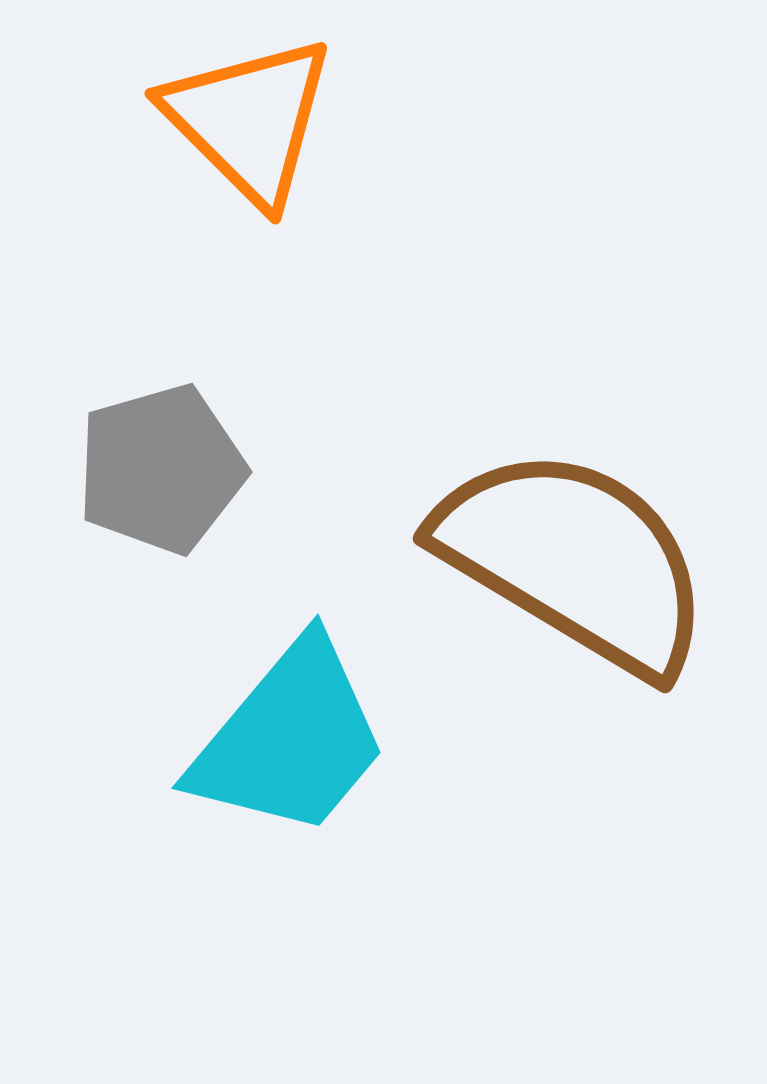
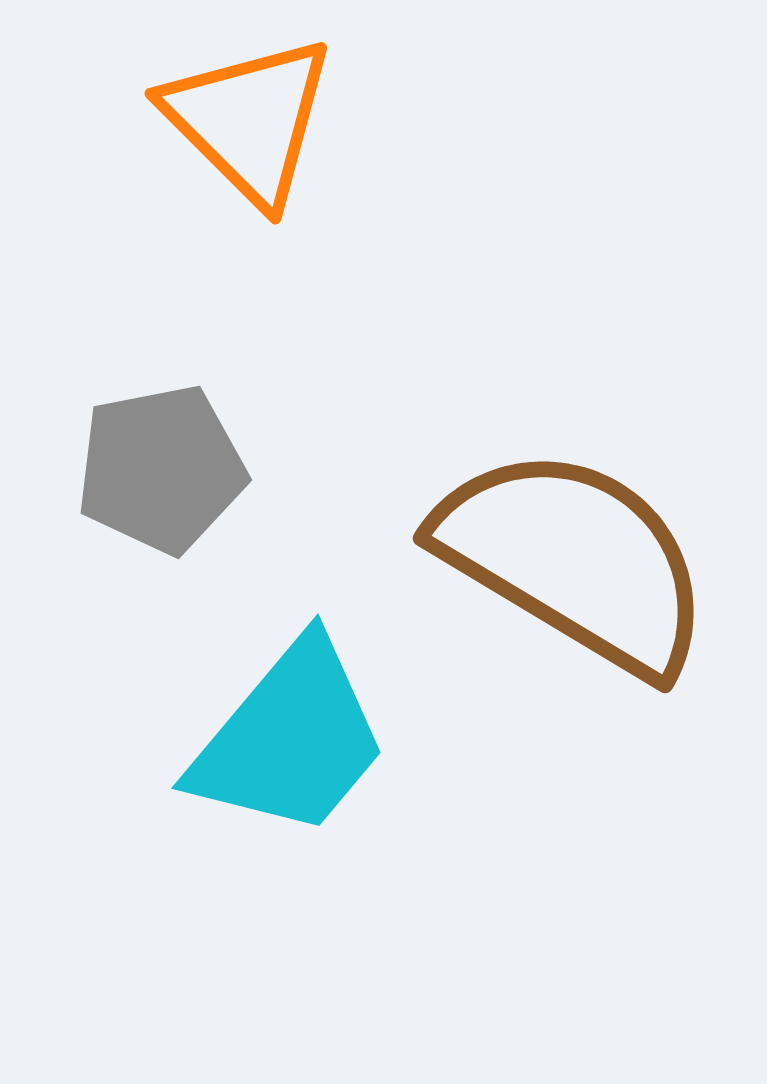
gray pentagon: rotated 5 degrees clockwise
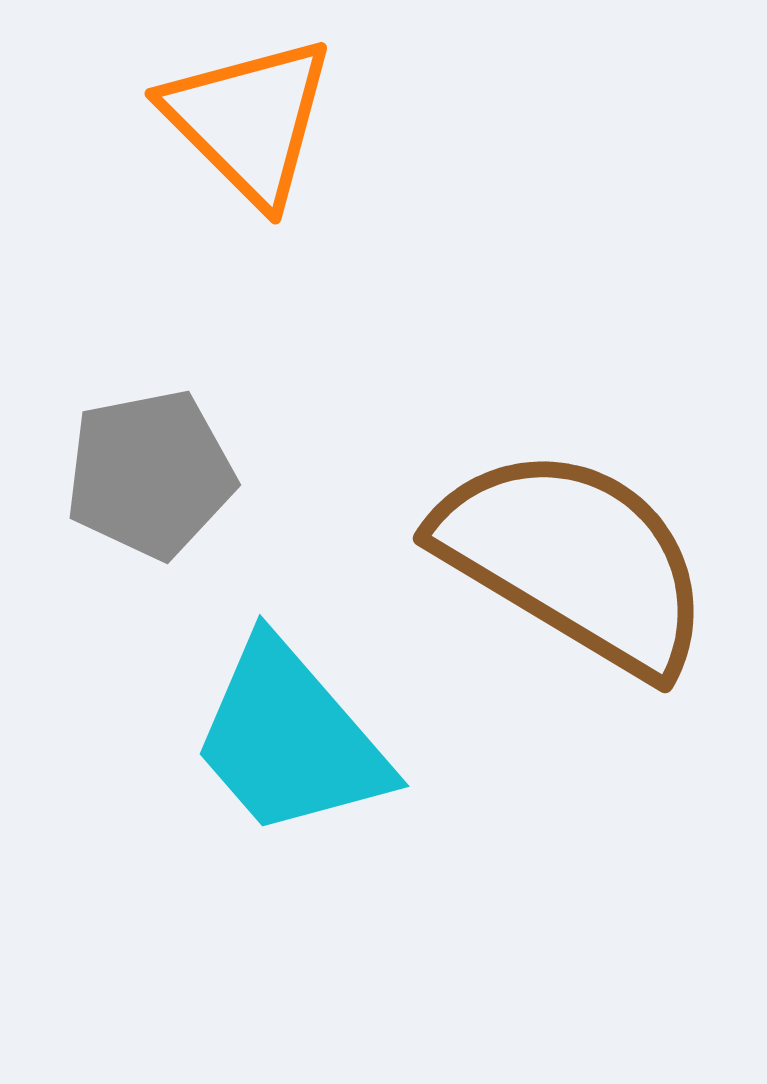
gray pentagon: moved 11 px left, 5 px down
cyan trapezoid: rotated 99 degrees clockwise
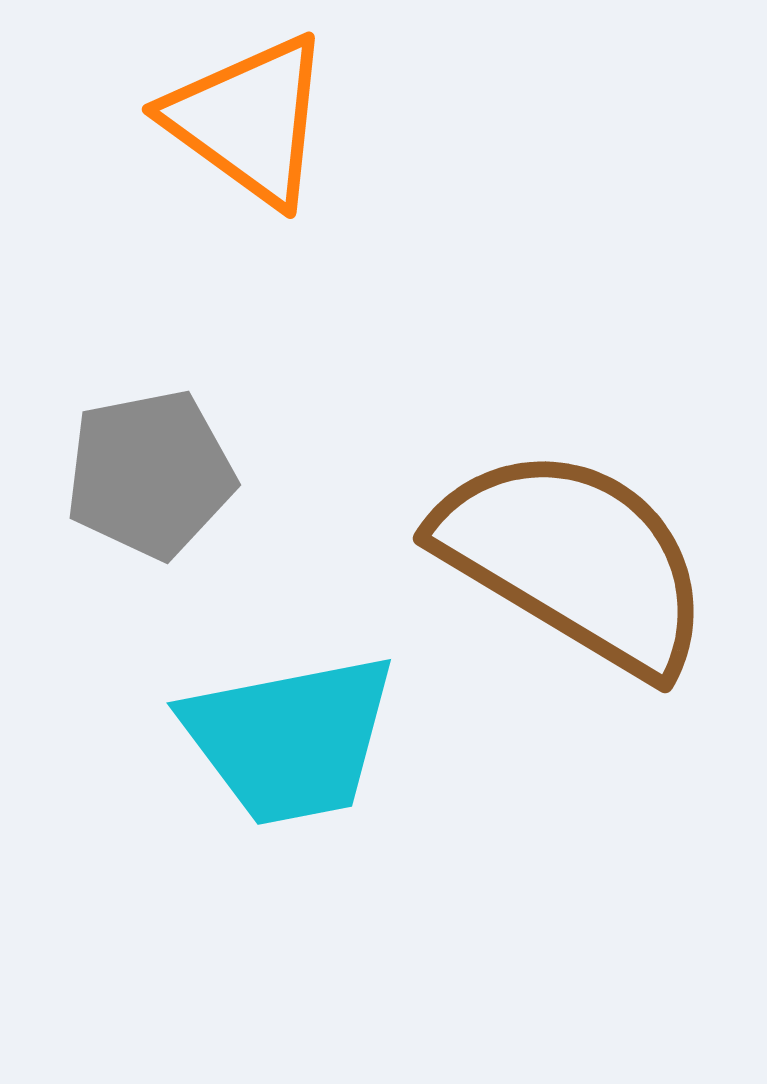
orange triangle: rotated 9 degrees counterclockwise
cyan trapezoid: rotated 60 degrees counterclockwise
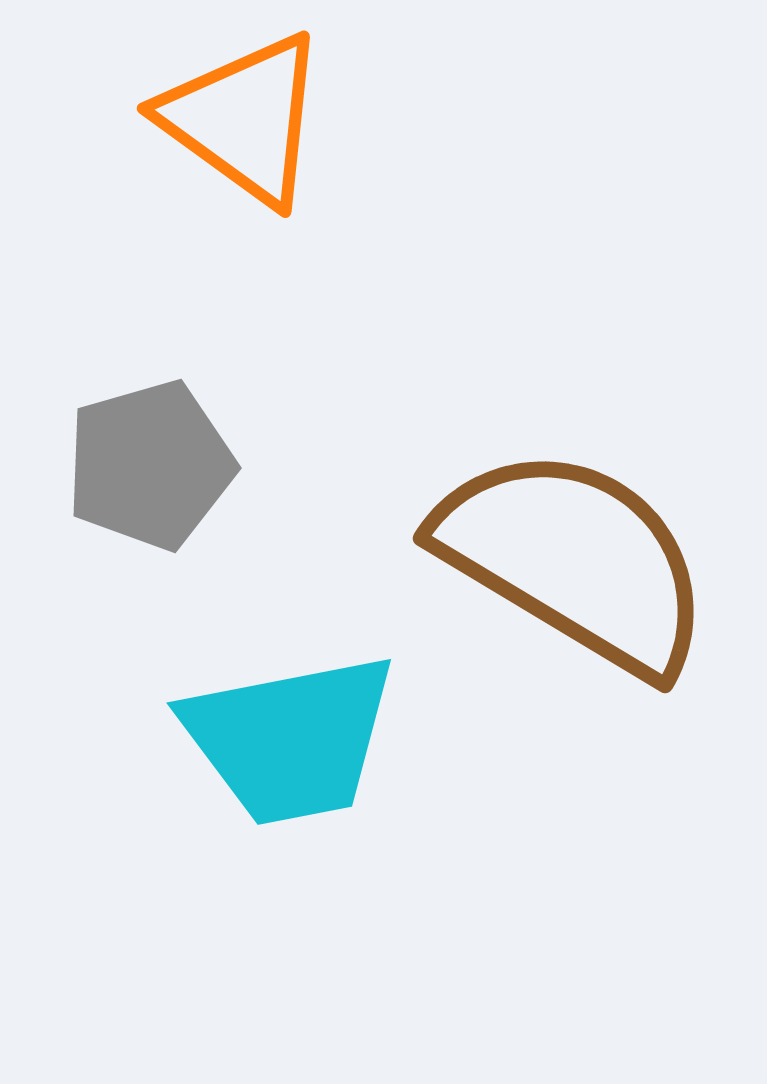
orange triangle: moved 5 px left, 1 px up
gray pentagon: moved 9 px up; rotated 5 degrees counterclockwise
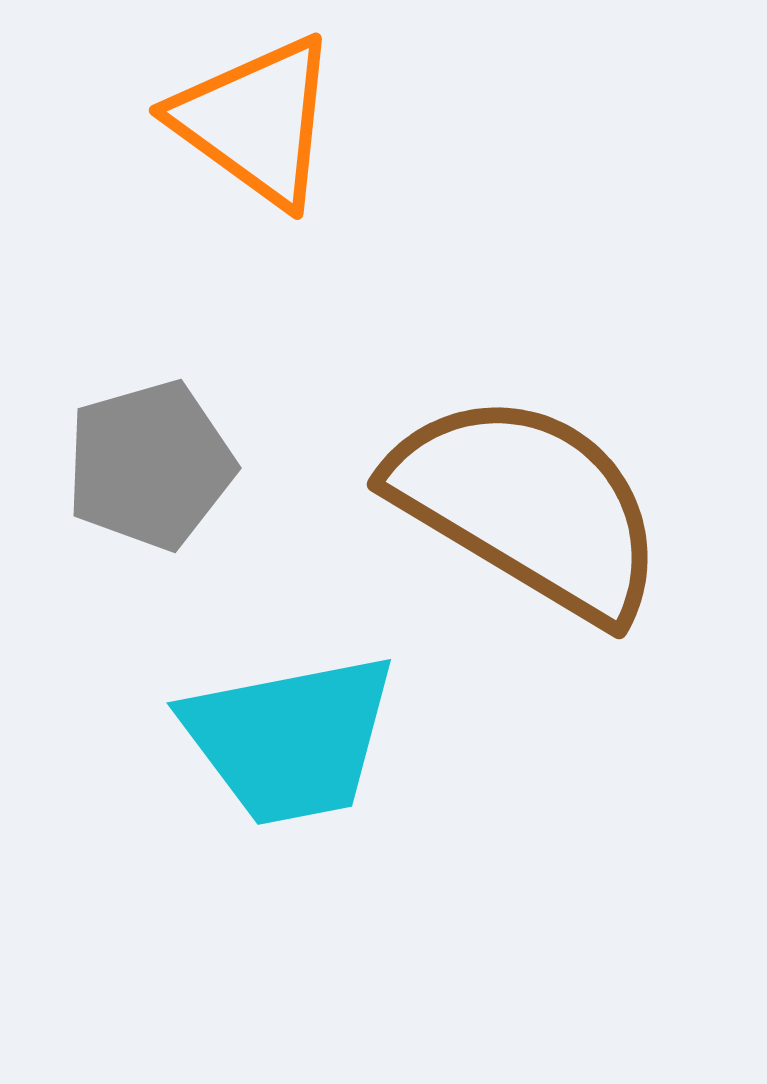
orange triangle: moved 12 px right, 2 px down
brown semicircle: moved 46 px left, 54 px up
